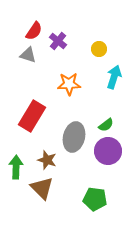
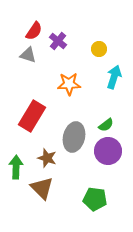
brown star: moved 2 px up
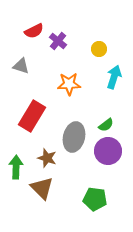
red semicircle: rotated 30 degrees clockwise
gray triangle: moved 7 px left, 11 px down
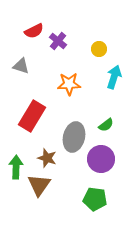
purple circle: moved 7 px left, 8 px down
brown triangle: moved 3 px left, 3 px up; rotated 20 degrees clockwise
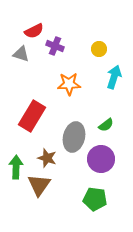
purple cross: moved 3 px left, 5 px down; rotated 18 degrees counterclockwise
gray triangle: moved 12 px up
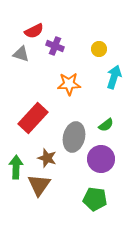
red rectangle: moved 1 px right, 2 px down; rotated 12 degrees clockwise
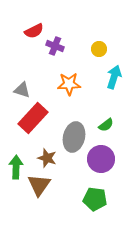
gray triangle: moved 1 px right, 36 px down
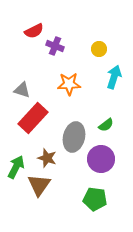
green arrow: rotated 25 degrees clockwise
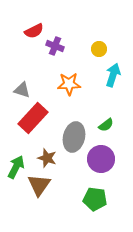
cyan arrow: moved 1 px left, 2 px up
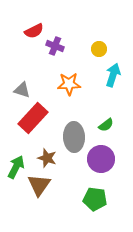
gray ellipse: rotated 16 degrees counterclockwise
